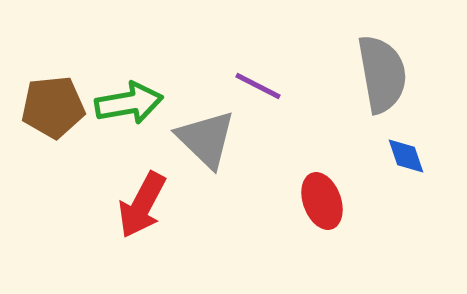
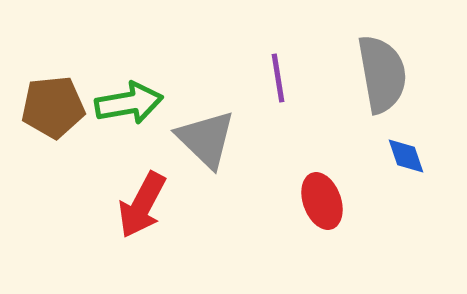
purple line: moved 20 px right, 8 px up; rotated 54 degrees clockwise
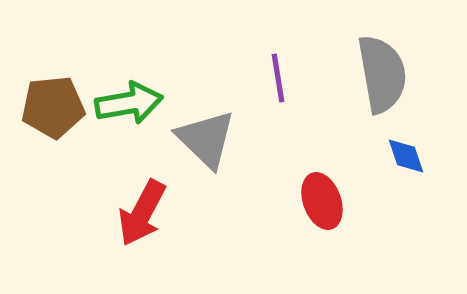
red arrow: moved 8 px down
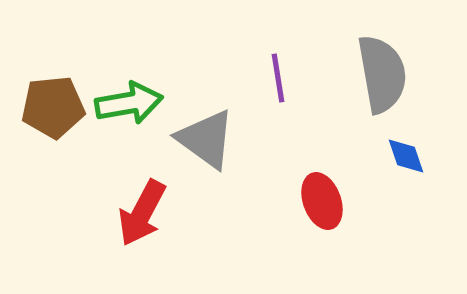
gray triangle: rotated 8 degrees counterclockwise
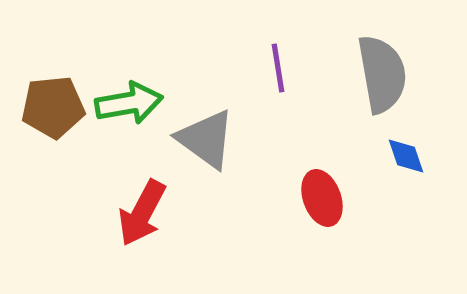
purple line: moved 10 px up
red ellipse: moved 3 px up
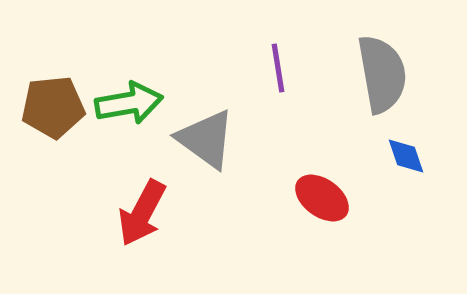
red ellipse: rotated 34 degrees counterclockwise
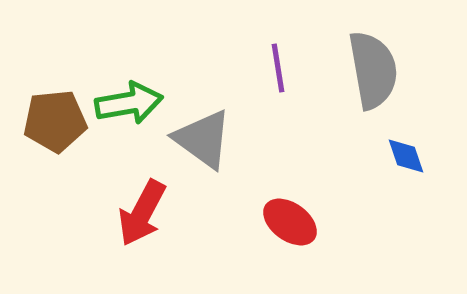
gray semicircle: moved 9 px left, 4 px up
brown pentagon: moved 2 px right, 14 px down
gray triangle: moved 3 px left
red ellipse: moved 32 px left, 24 px down
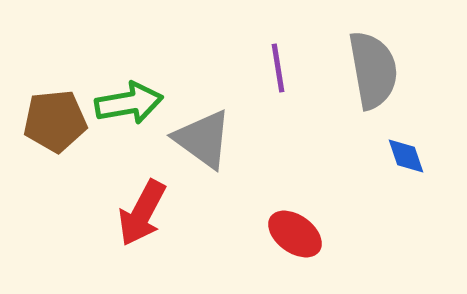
red ellipse: moved 5 px right, 12 px down
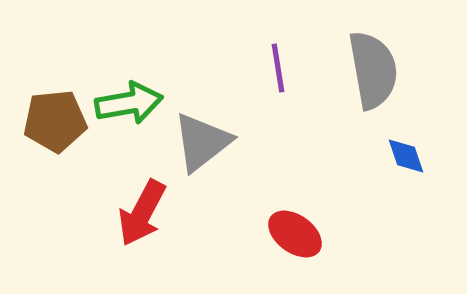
gray triangle: moved 1 px left, 3 px down; rotated 46 degrees clockwise
